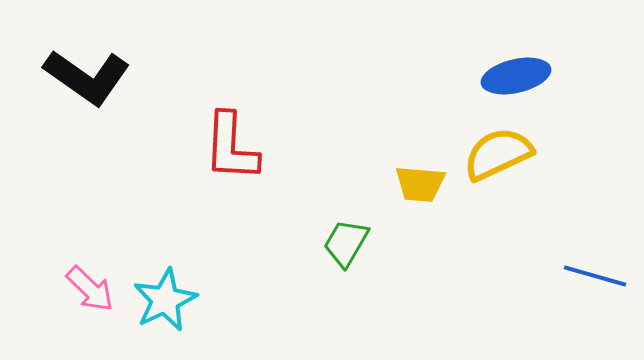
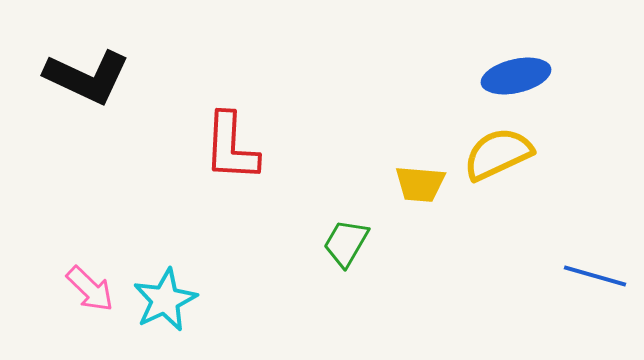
black L-shape: rotated 10 degrees counterclockwise
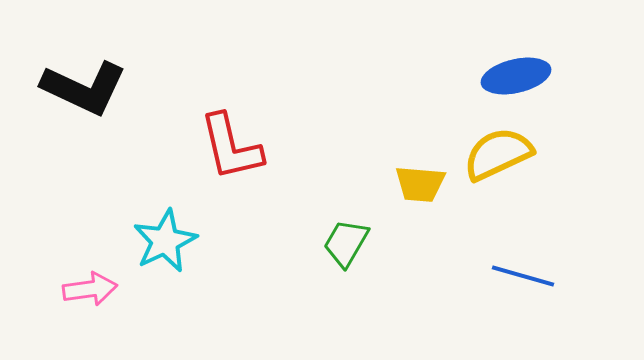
black L-shape: moved 3 px left, 11 px down
red L-shape: rotated 16 degrees counterclockwise
blue line: moved 72 px left
pink arrow: rotated 52 degrees counterclockwise
cyan star: moved 59 px up
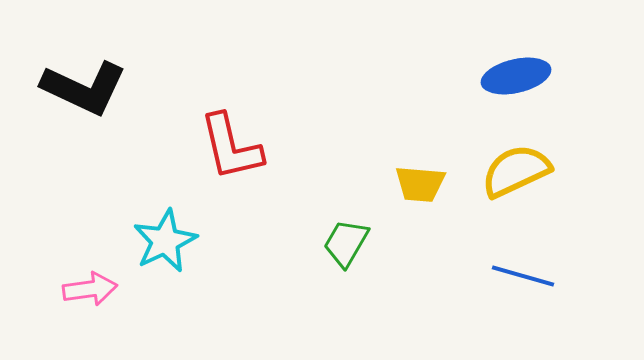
yellow semicircle: moved 18 px right, 17 px down
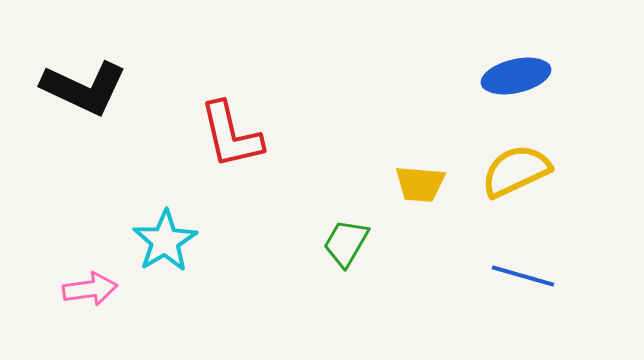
red L-shape: moved 12 px up
cyan star: rotated 6 degrees counterclockwise
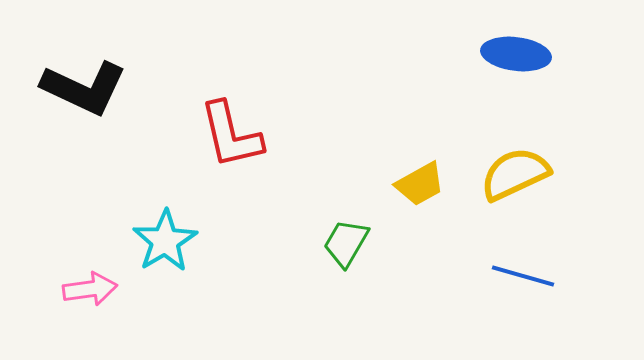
blue ellipse: moved 22 px up; rotated 20 degrees clockwise
yellow semicircle: moved 1 px left, 3 px down
yellow trapezoid: rotated 34 degrees counterclockwise
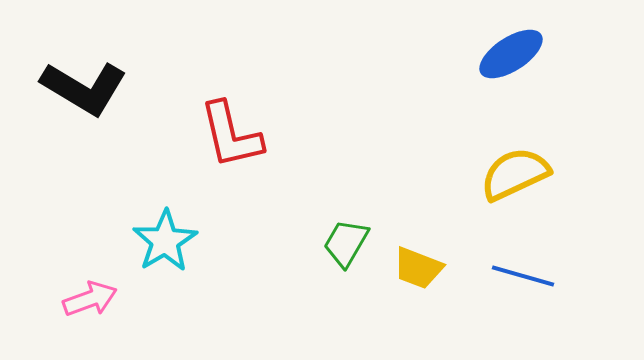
blue ellipse: moved 5 px left; rotated 40 degrees counterclockwise
black L-shape: rotated 6 degrees clockwise
yellow trapezoid: moved 2 px left, 84 px down; rotated 50 degrees clockwise
pink arrow: moved 10 px down; rotated 12 degrees counterclockwise
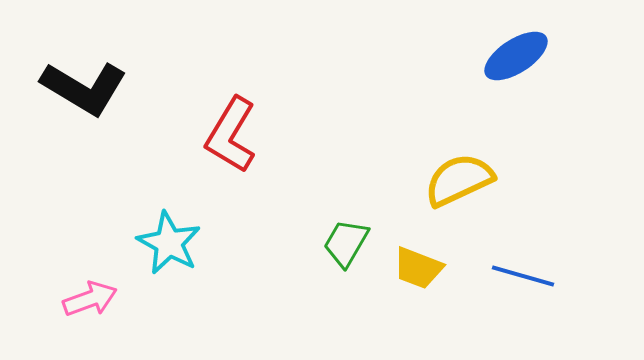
blue ellipse: moved 5 px right, 2 px down
red L-shape: rotated 44 degrees clockwise
yellow semicircle: moved 56 px left, 6 px down
cyan star: moved 4 px right, 2 px down; rotated 12 degrees counterclockwise
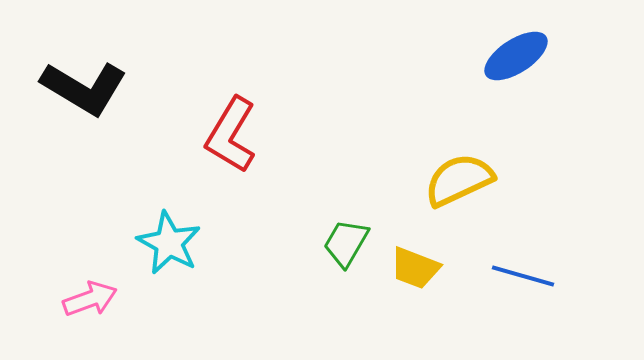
yellow trapezoid: moved 3 px left
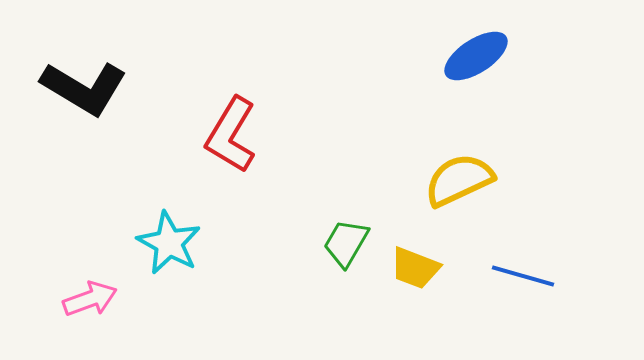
blue ellipse: moved 40 px left
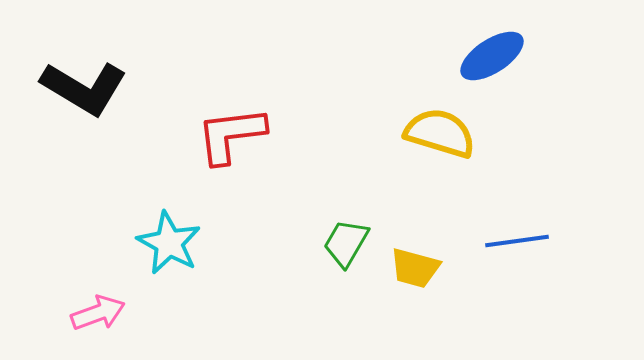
blue ellipse: moved 16 px right
red L-shape: rotated 52 degrees clockwise
yellow semicircle: moved 19 px left, 47 px up; rotated 42 degrees clockwise
yellow trapezoid: rotated 6 degrees counterclockwise
blue line: moved 6 px left, 35 px up; rotated 24 degrees counterclockwise
pink arrow: moved 8 px right, 14 px down
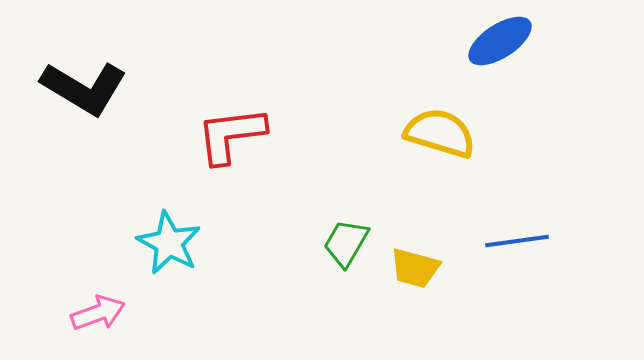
blue ellipse: moved 8 px right, 15 px up
